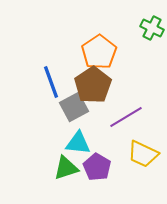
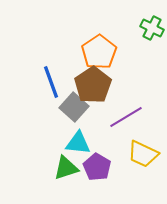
gray square: rotated 20 degrees counterclockwise
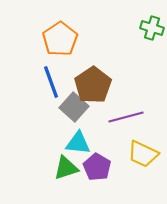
green cross: rotated 10 degrees counterclockwise
orange pentagon: moved 39 px left, 13 px up
purple line: rotated 16 degrees clockwise
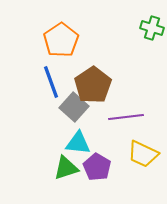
orange pentagon: moved 1 px right, 1 px down
purple line: rotated 8 degrees clockwise
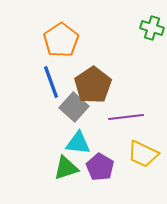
purple pentagon: moved 3 px right
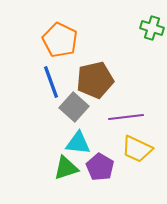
orange pentagon: moved 1 px left; rotated 12 degrees counterclockwise
brown pentagon: moved 2 px right, 5 px up; rotated 21 degrees clockwise
yellow trapezoid: moved 6 px left, 5 px up
